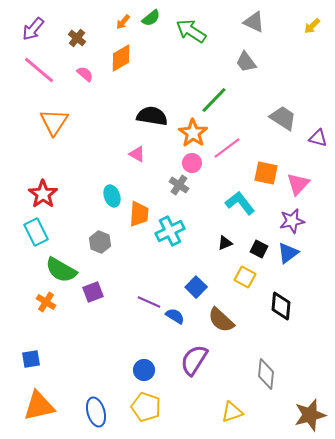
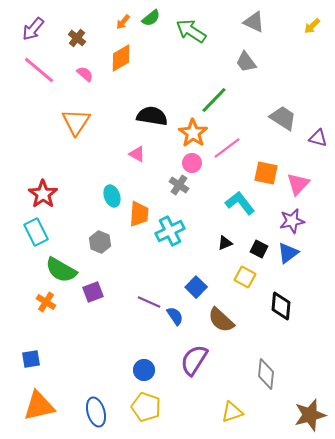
orange triangle at (54, 122): moved 22 px right
blue semicircle at (175, 316): rotated 24 degrees clockwise
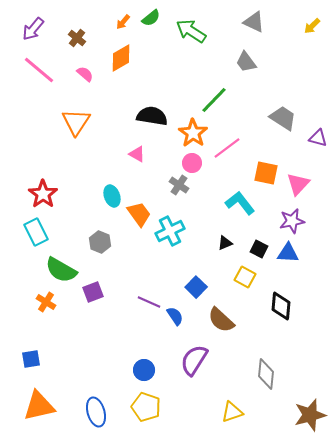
orange trapezoid at (139, 214): rotated 40 degrees counterclockwise
blue triangle at (288, 253): rotated 40 degrees clockwise
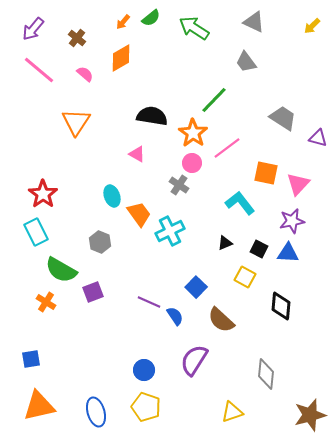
green arrow at (191, 31): moved 3 px right, 3 px up
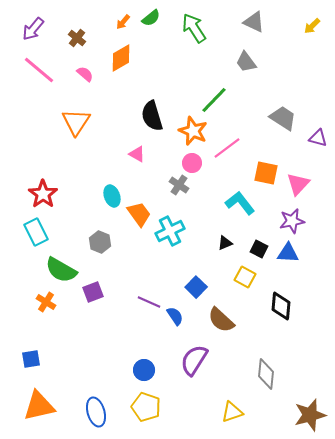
green arrow at (194, 28): rotated 24 degrees clockwise
black semicircle at (152, 116): rotated 116 degrees counterclockwise
orange star at (193, 133): moved 2 px up; rotated 12 degrees counterclockwise
